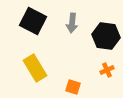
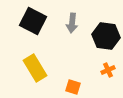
orange cross: moved 1 px right
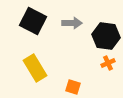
gray arrow: rotated 96 degrees counterclockwise
orange cross: moved 7 px up
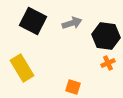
gray arrow: rotated 18 degrees counterclockwise
yellow rectangle: moved 13 px left
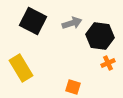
black hexagon: moved 6 px left
yellow rectangle: moved 1 px left
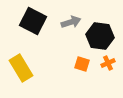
gray arrow: moved 1 px left, 1 px up
orange square: moved 9 px right, 23 px up
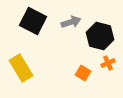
black hexagon: rotated 8 degrees clockwise
orange square: moved 1 px right, 9 px down; rotated 14 degrees clockwise
